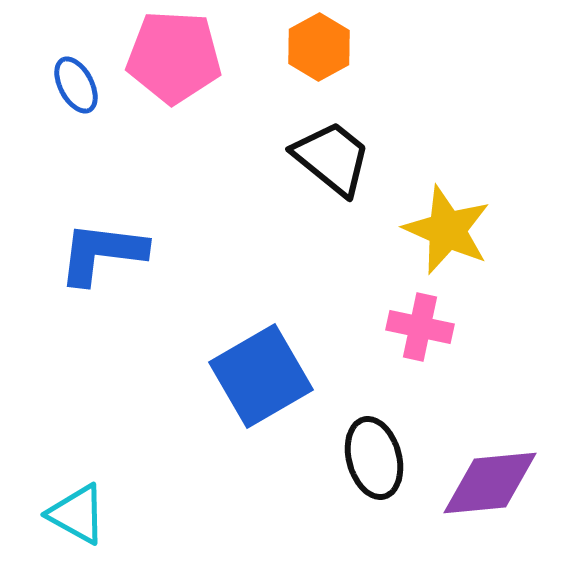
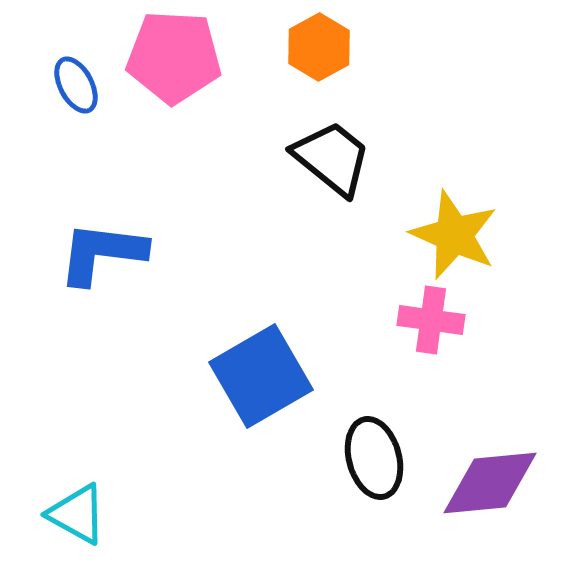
yellow star: moved 7 px right, 5 px down
pink cross: moved 11 px right, 7 px up; rotated 4 degrees counterclockwise
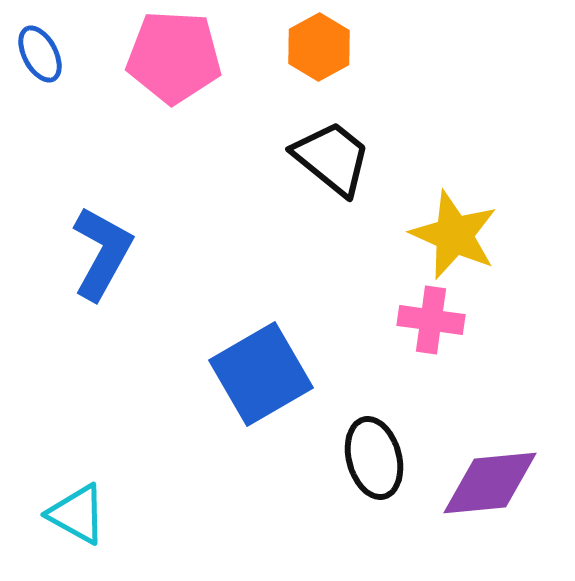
blue ellipse: moved 36 px left, 31 px up
blue L-shape: rotated 112 degrees clockwise
blue square: moved 2 px up
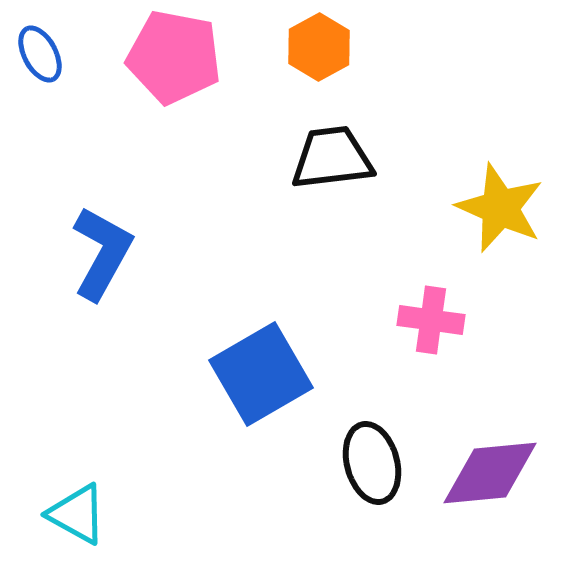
pink pentagon: rotated 8 degrees clockwise
black trapezoid: rotated 46 degrees counterclockwise
yellow star: moved 46 px right, 27 px up
black ellipse: moved 2 px left, 5 px down
purple diamond: moved 10 px up
